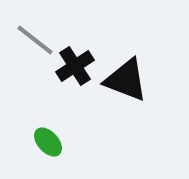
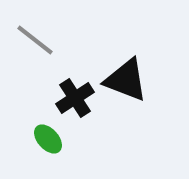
black cross: moved 32 px down
green ellipse: moved 3 px up
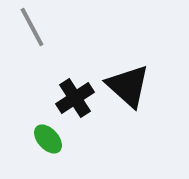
gray line: moved 3 px left, 13 px up; rotated 24 degrees clockwise
black triangle: moved 2 px right, 6 px down; rotated 21 degrees clockwise
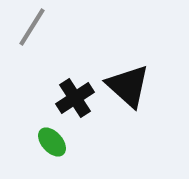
gray line: rotated 60 degrees clockwise
green ellipse: moved 4 px right, 3 px down
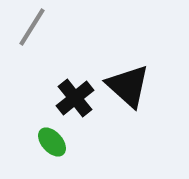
black cross: rotated 6 degrees counterclockwise
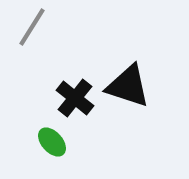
black triangle: rotated 24 degrees counterclockwise
black cross: rotated 12 degrees counterclockwise
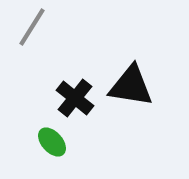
black triangle: moved 3 px right; rotated 9 degrees counterclockwise
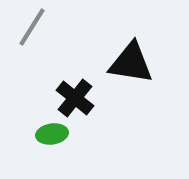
black triangle: moved 23 px up
green ellipse: moved 8 px up; rotated 56 degrees counterclockwise
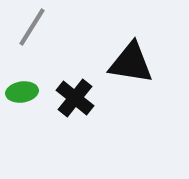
green ellipse: moved 30 px left, 42 px up
